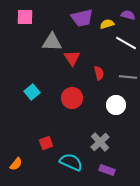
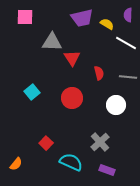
purple semicircle: rotated 104 degrees counterclockwise
yellow semicircle: rotated 48 degrees clockwise
red square: rotated 24 degrees counterclockwise
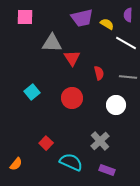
gray triangle: moved 1 px down
gray cross: moved 1 px up
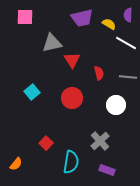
yellow semicircle: moved 2 px right
gray triangle: rotated 15 degrees counterclockwise
red triangle: moved 2 px down
cyan semicircle: rotated 75 degrees clockwise
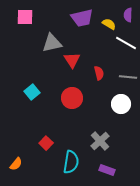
white circle: moved 5 px right, 1 px up
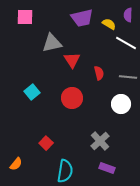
cyan semicircle: moved 6 px left, 9 px down
purple rectangle: moved 2 px up
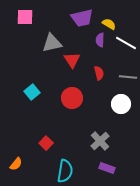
purple semicircle: moved 28 px left, 25 px down
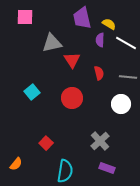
purple trapezoid: rotated 90 degrees clockwise
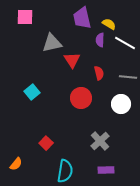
white line: moved 1 px left
red circle: moved 9 px right
purple rectangle: moved 1 px left, 2 px down; rotated 21 degrees counterclockwise
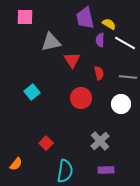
purple trapezoid: moved 3 px right
gray triangle: moved 1 px left, 1 px up
